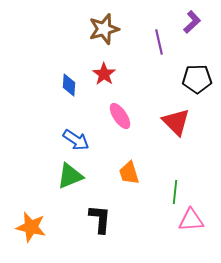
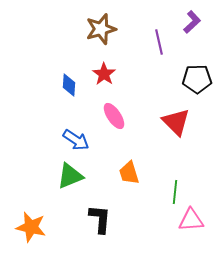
brown star: moved 3 px left
pink ellipse: moved 6 px left
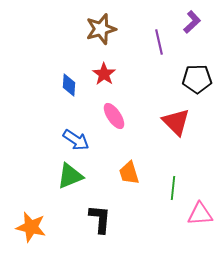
green line: moved 2 px left, 4 px up
pink triangle: moved 9 px right, 6 px up
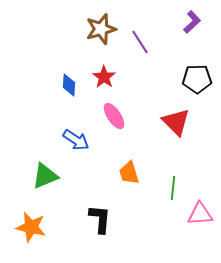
purple line: moved 19 px left; rotated 20 degrees counterclockwise
red star: moved 3 px down
green triangle: moved 25 px left
